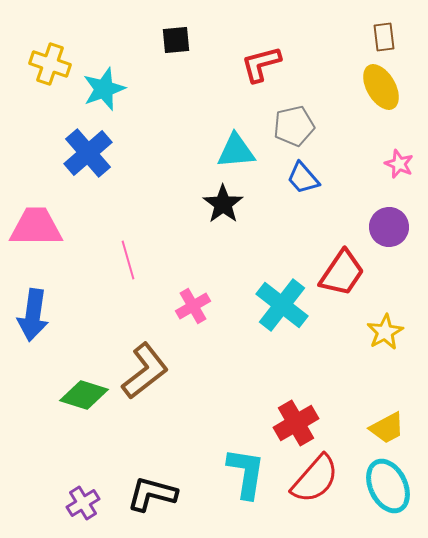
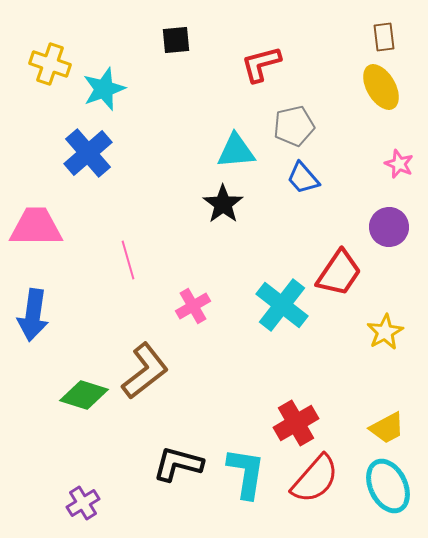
red trapezoid: moved 3 px left
black L-shape: moved 26 px right, 30 px up
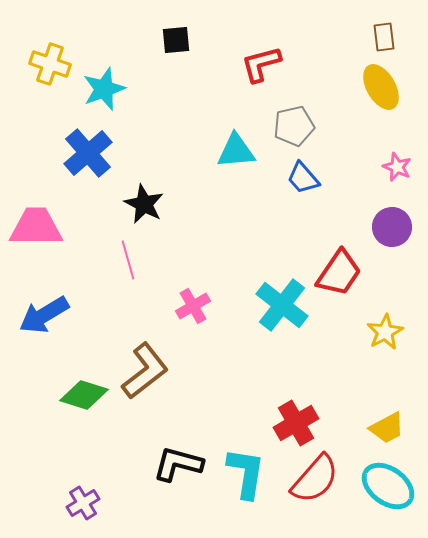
pink star: moved 2 px left, 3 px down
black star: moved 79 px left; rotated 9 degrees counterclockwise
purple circle: moved 3 px right
blue arrow: moved 11 px right; rotated 51 degrees clockwise
cyan ellipse: rotated 28 degrees counterclockwise
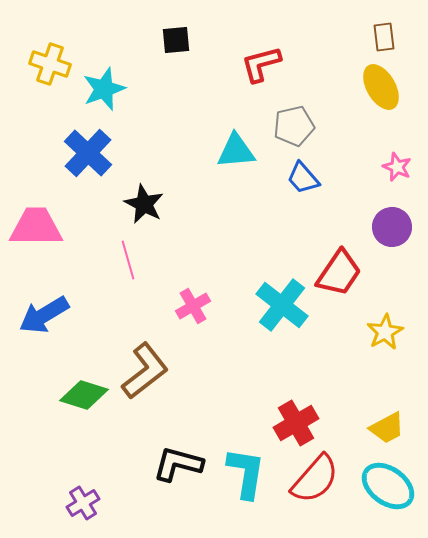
blue cross: rotated 6 degrees counterclockwise
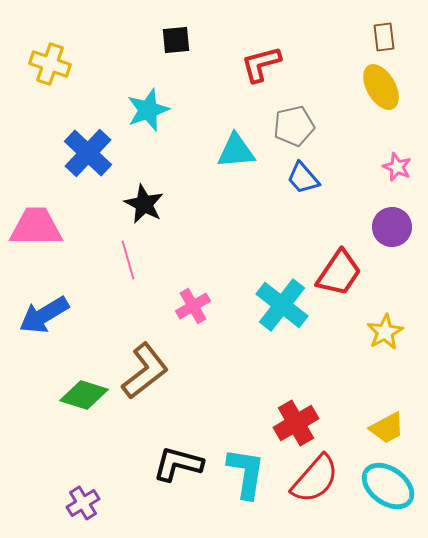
cyan star: moved 44 px right, 21 px down
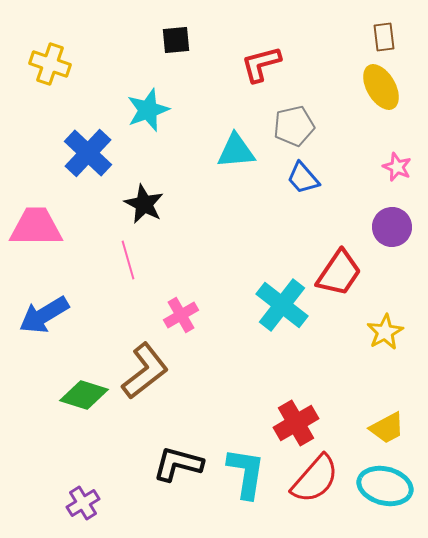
pink cross: moved 12 px left, 9 px down
cyan ellipse: moved 3 px left; rotated 22 degrees counterclockwise
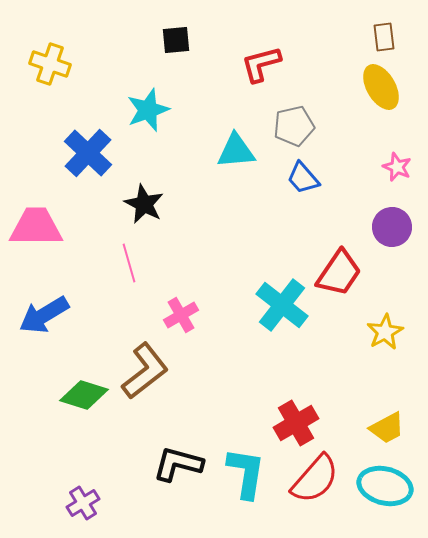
pink line: moved 1 px right, 3 px down
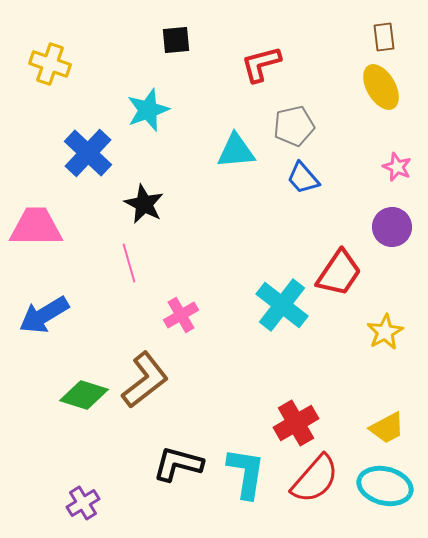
brown L-shape: moved 9 px down
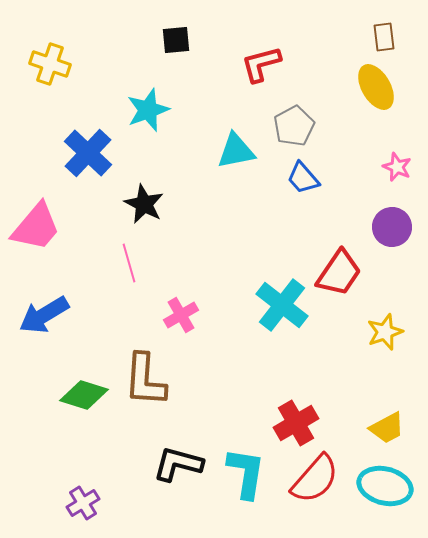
yellow ellipse: moved 5 px left
gray pentagon: rotated 15 degrees counterclockwise
cyan triangle: rotated 6 degrees counterclockwise
pink trapezoid: rotated 130 degrees clockwise
yellow star: rotated 9 degrees clockwise
brown L-shape: rotated 132 degrees clockwise
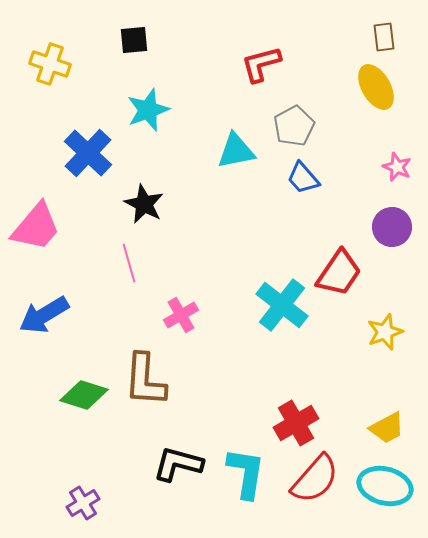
black square: moved 42 px left
